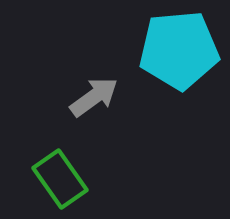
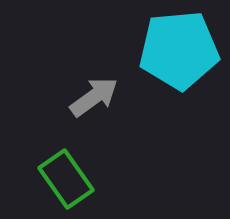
green rectangle: moved 6 px right
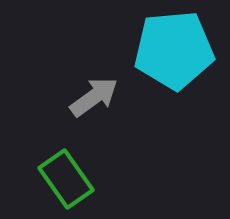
cyan pentagon: moved 5 px left
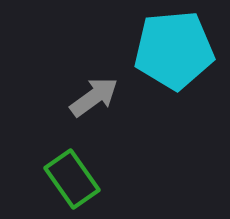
green rectangle: moved 6 px right
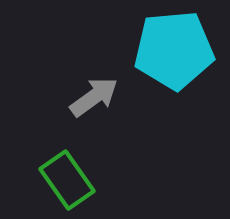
green rectangle: moved 5 px left, 1 px down
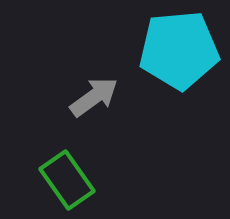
cyan pentagon: moved 5 px right
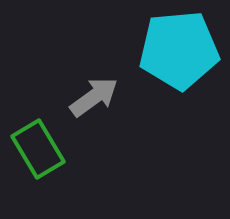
green rectangle: moved 29 px left, 31 px up; rotated 4 degrees clockwise
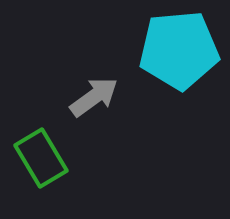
green rectangle: moved 3 px right, 9 px down
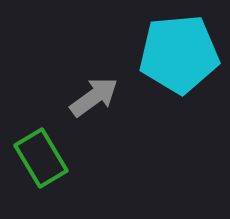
cyan pentagon: moved 4 px down
